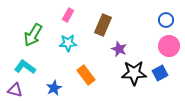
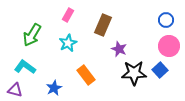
green arrow: moved 1 px left
cyan star: rotated 24 degrees counterclockwise
blue square: moved 3 px up; rotated 14 degrees counterclockwise
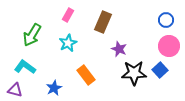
brown rectangle: moved 3 px up
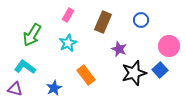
blue circle: moved 25 px left
black star: rotated 15 degrees counterclockwise
purple triangle: moved 1 px up
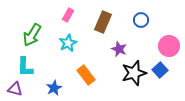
cyan L-shape: rotated 125 degrees counterclockwise
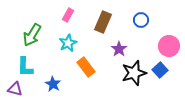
purple star: rotated 14 degrees clockwise
orange rectangle: moved 8 px up
blue star: moved 1 px left, 4 px up; rotated 14 degrees counterclockwise
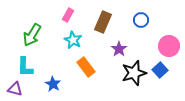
cyan star: moved 5 px right, 3 px up; rotated 18 degrees counterclockwise
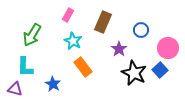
blue circle: moved 10 px down
cyan star: moved 1 px down
pink circle: moved 1 px left, 2 px down
orange rectangle: moved 3 px left
black star: rotated 30 degrees counterclockwise
